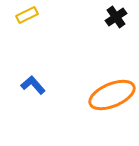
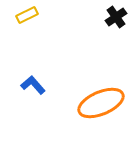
orange ellipse: moved 11 px left, 8 px down
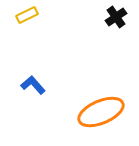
orange ellipse: moved 9 px down
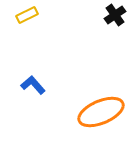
black cross: moved 1 px left, 2 px up
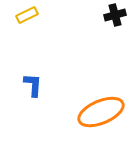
black cross: rotated 20 degrees clockwise
blue L-shape: rotated 45 degrees clockwise
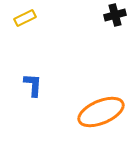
yellow rectangle: moved 2 px left, 3 px down
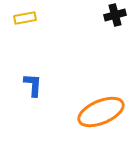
yellow rectangle: rotated 15 degrees clockwise
